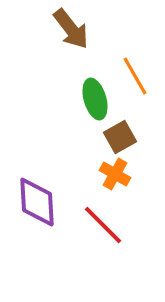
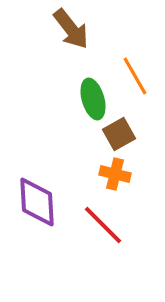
green ellipse: moved 2 px left
brown square: moved 1 px left, 3 px up
orange cross: rotated 16 degrees counterclockwise
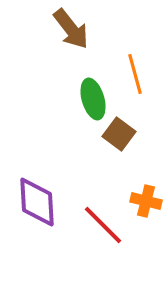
orange line: moved 2 px up; rotated 15 degrees clockwise
brown square: rotated 24 degrees counterclockwise
orange cross: moved 31 px right, 27 px down
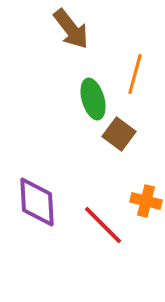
orange line: rotated 30 degrees clockwise
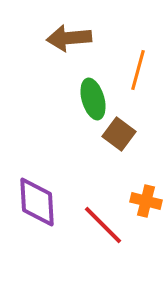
brown arrow: moved 2 px left, 9 px down; rotated 123 degrees clockwise
orange line: moved 3 px right, 4 px up
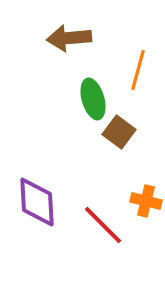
brown square: moved 2 px up
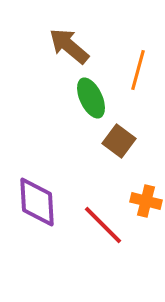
brown arrow: moved 8 px down; rotated 45 degrees clockwise
green ellipse: moved 2 px left, 1 px up; rotated 9 degrees counterclockwise
brown square: moved 9 px down
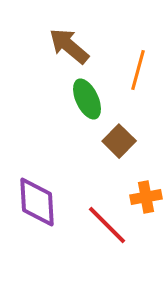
green ellipse: moved 4 px left, 1 px down
brown square: rotated 8 degrees clockwise
orange cross: moved 4 px up; rotated 24 degrees counterclockwise
red line: moved 4 px right
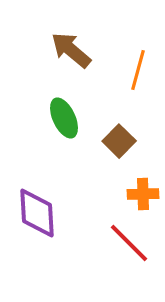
brown arrow: moved 2 px right, 4 px down
green ellipse: moved 23 px left, 19 px down
orange cross: moved 3 px left, 3 px up; rotated 8 degrees clockwise
purple diamond: moved 11 px down
red line: moved 22 px right, 18 px down
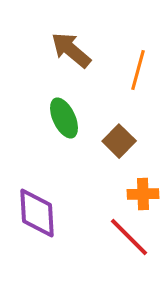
red line: moved 6 px up
